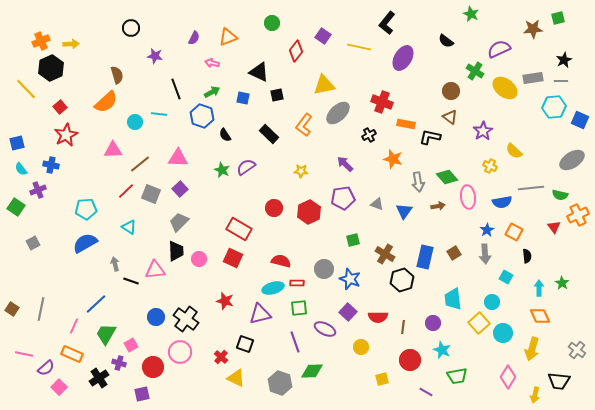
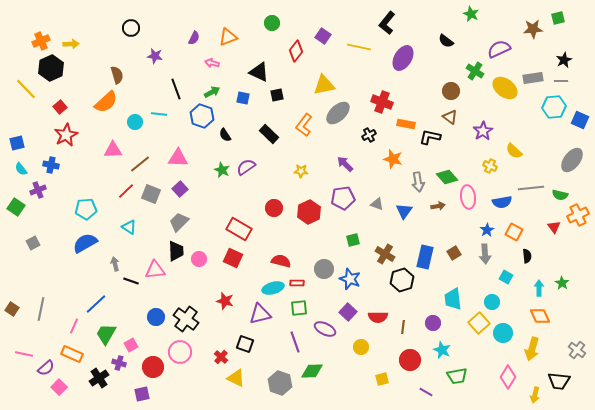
gray ellipse at (572, 160): rotated 20 degrees counterclockwise
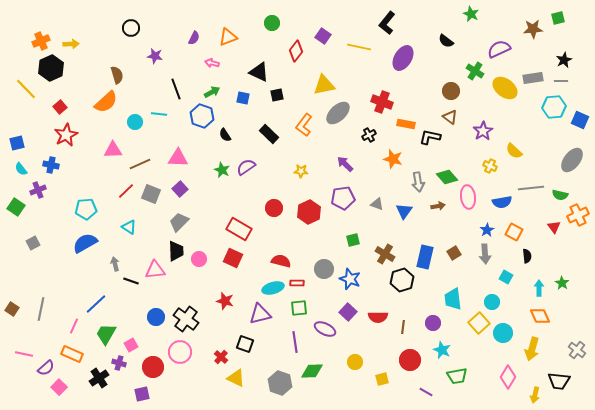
brown line at (140, 164): rotated 15 degrees clockwise
purple line at (295, 342): rotated 10 degrees clockwise
yellow circle at (361, 347): moved 6 px left, 15 px down
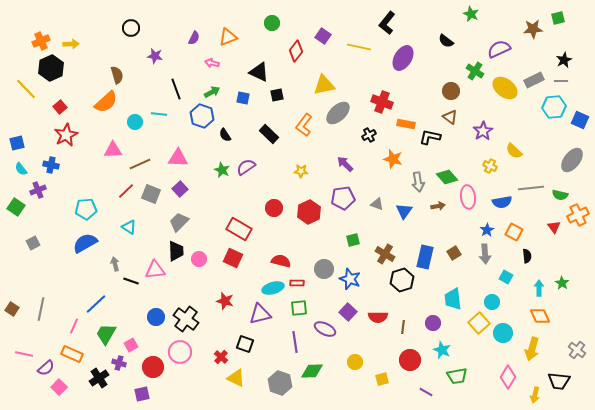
gray rectangle at (533, 78): moved 1 px right, 2 px down; rotated 18 degrees counterclockwise
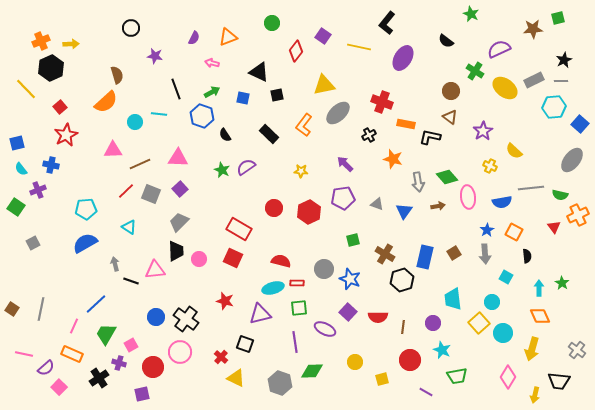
blue square at (580, 120): moved 4 px down; rotated 18 degrees clockwise
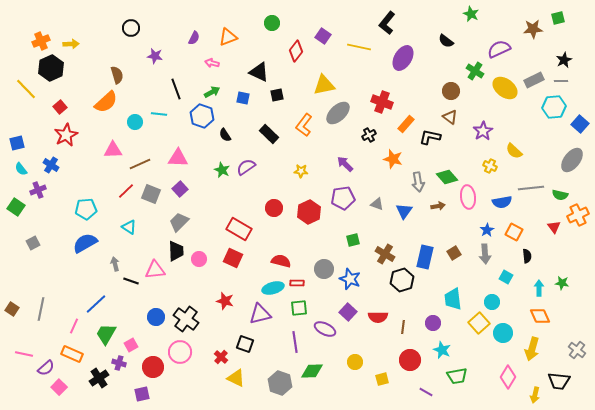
orange rectangle at (406, 124): rotated 60 degrees counterclockwise
blue cross at (51, 165): rotated 21 degrees clockwise
green star at (562, 283): rotated 24 degrees counterclockwise
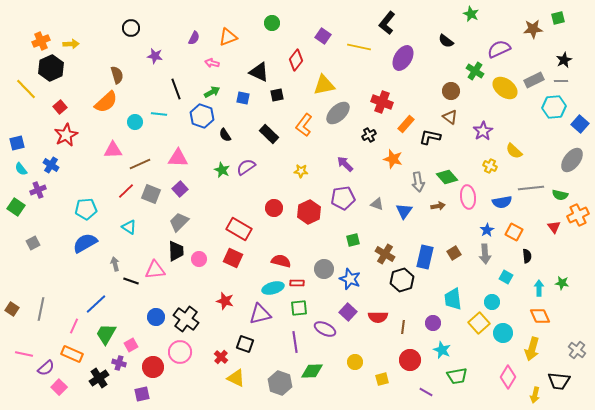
red diamond at (296, 51): moved 9 px down
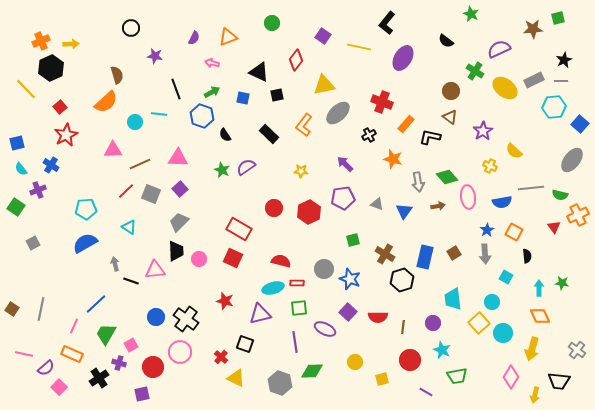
pink diamond at (508, 377): moved 3 px right
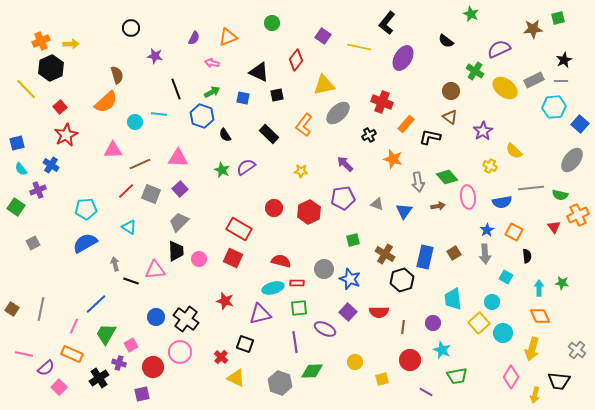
red semicircle at (378, 317): moved 1 px right, 5 px up
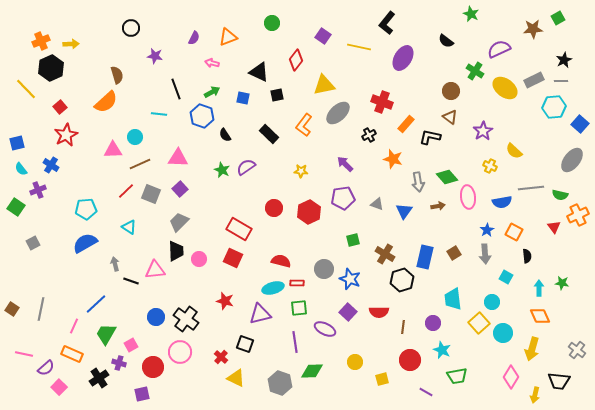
green square at (558, 18): rotated 16 degrees counterclockwise
cyan circle at (135, 122): moved 15 px down
